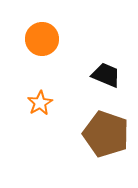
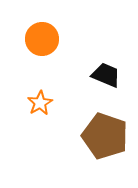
brown pentagon: moved 1 px left, 2 px down
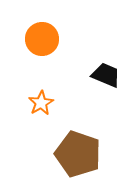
orange star: moved 1 px right
brown pentagon: moved 27 px left, 18 px down
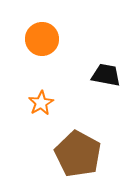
black trapezoid: rotated 12 degrees counterclockwise
brown pentagon: rotated 9 degrees clockwise
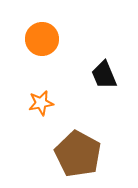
black trapezoid: moved 2 px left; rotated 124 degrees counterclockwise
orange star: rotated 20 degrees clockwise
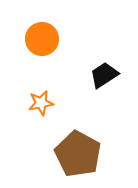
black trapezoid: rotated 80 degrees clockwise
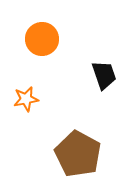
black trapezoid: rotated 104 degrees clockwise
orange star: moved 15 px left, 4 px up
